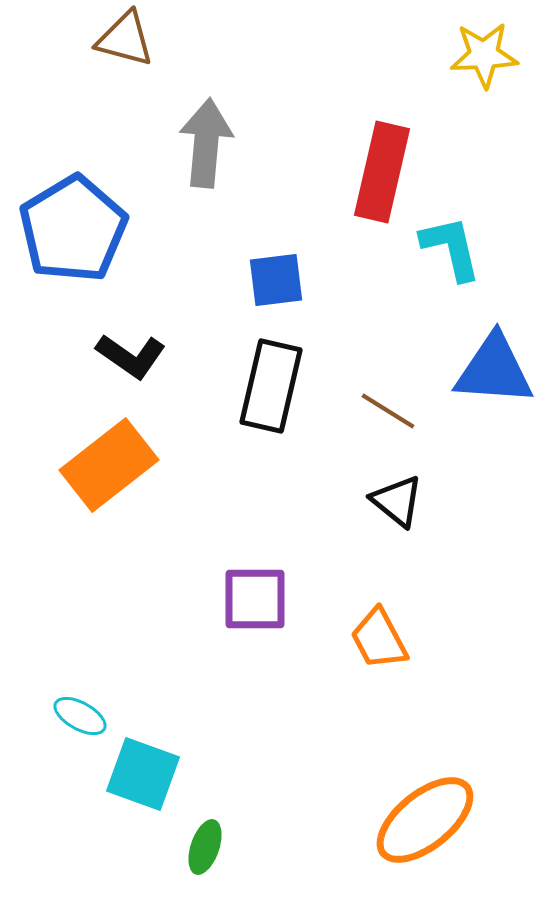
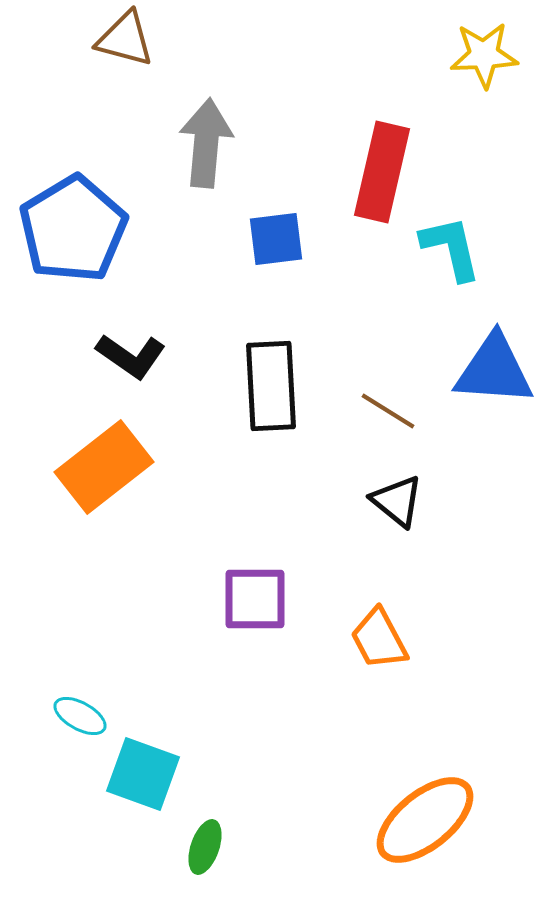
blue square: moved 41 px up
black rectangle: rotated 16 degrees counterclockwise
orange rectangle: moved 5 px left, 2 px down
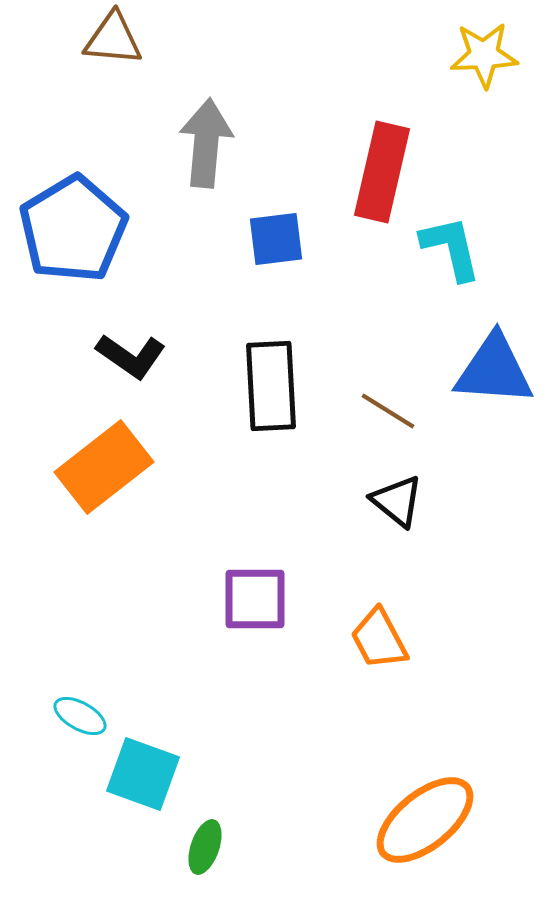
brown triangle: moved 12 px left; rotated 10 degrees counterclockwise
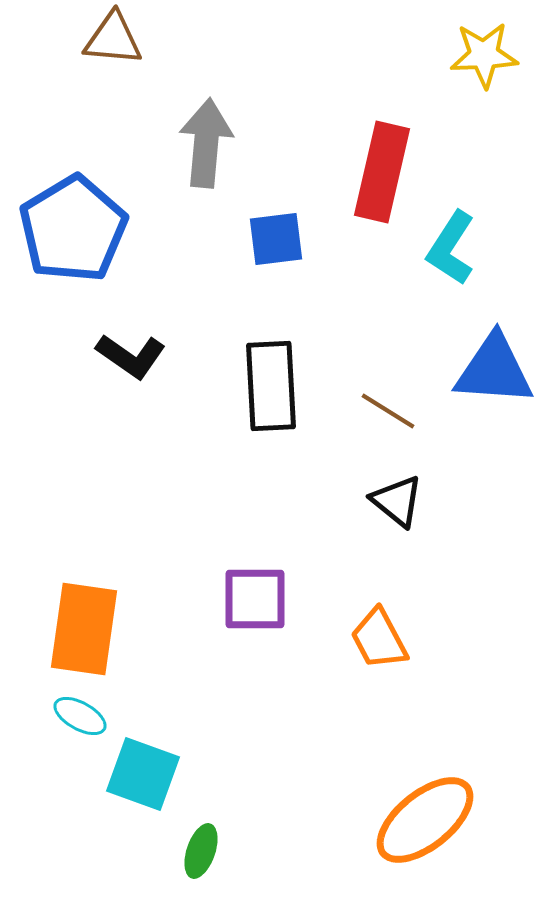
cyan L-shape: rotated 134 degrees counterclockwise
orange rectangle: moved 20 px left, 162 px down; rotated 44 degrees counterclockwise
green ellipse: moved 4 px left, 4 px down
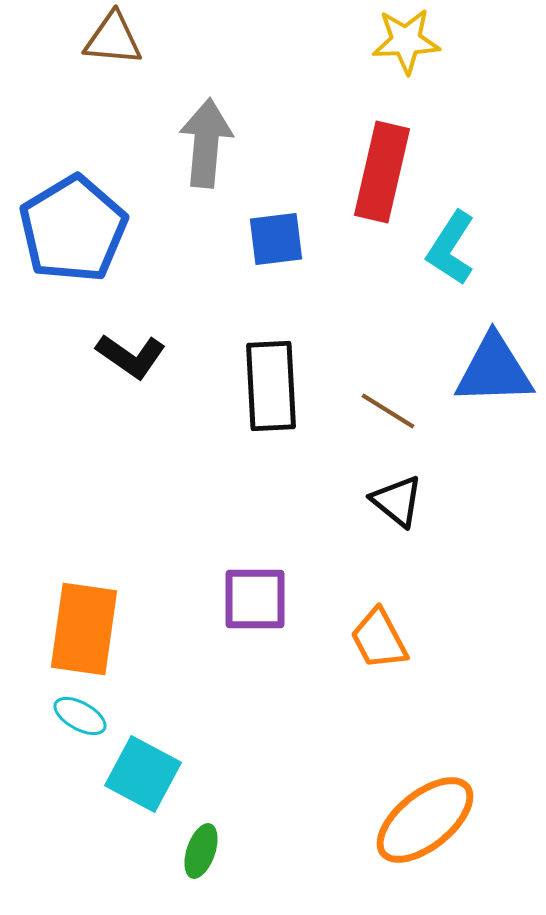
yellow star: moved 78 px left, 14 px up
blue triangle: rotated 6 degrees counterclockwise
cyan square: rotated 8 degrees clockwise
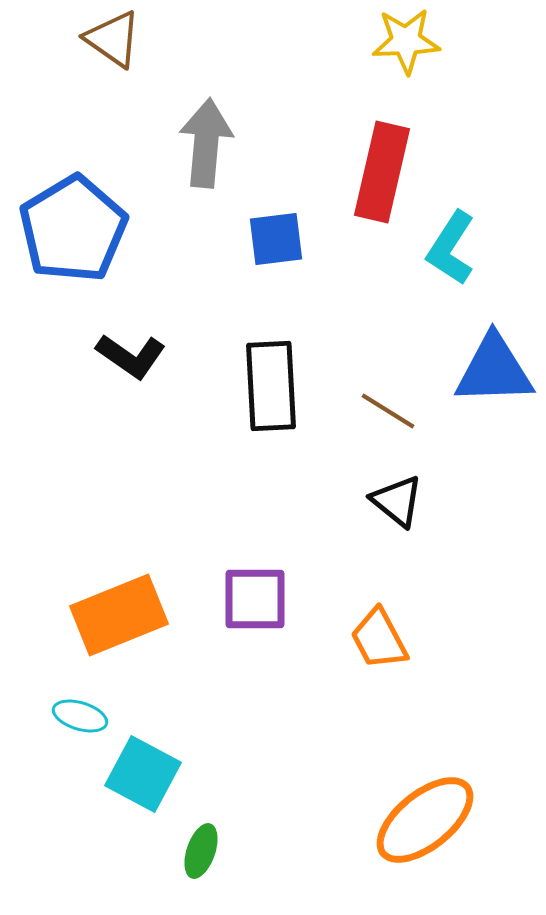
brown triangle: rotated 30 degrees clockwise
orange rectangle: moved 35 px right, 14 px up; rotated 60 degrees clockwise
cyan ellipse: rotated 12 degrees counterclockwise
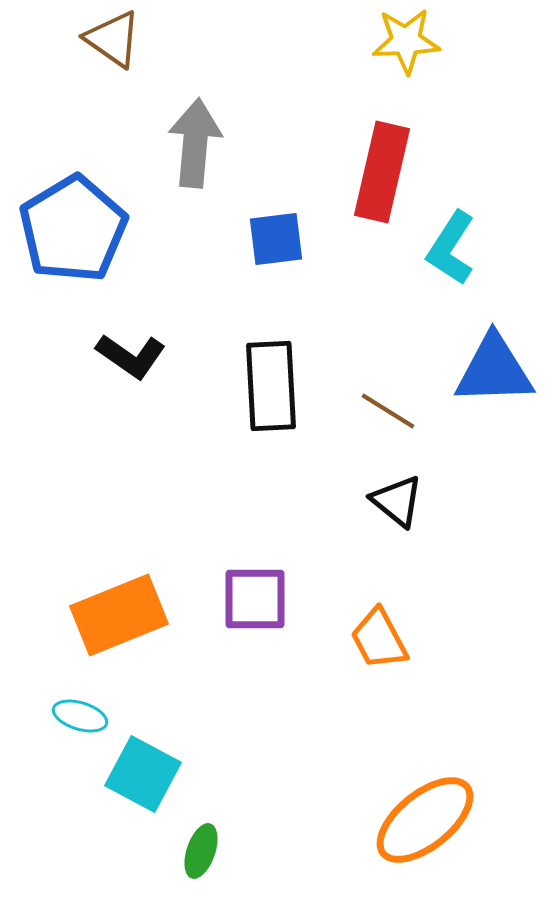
gray arrow: moved 11 px left
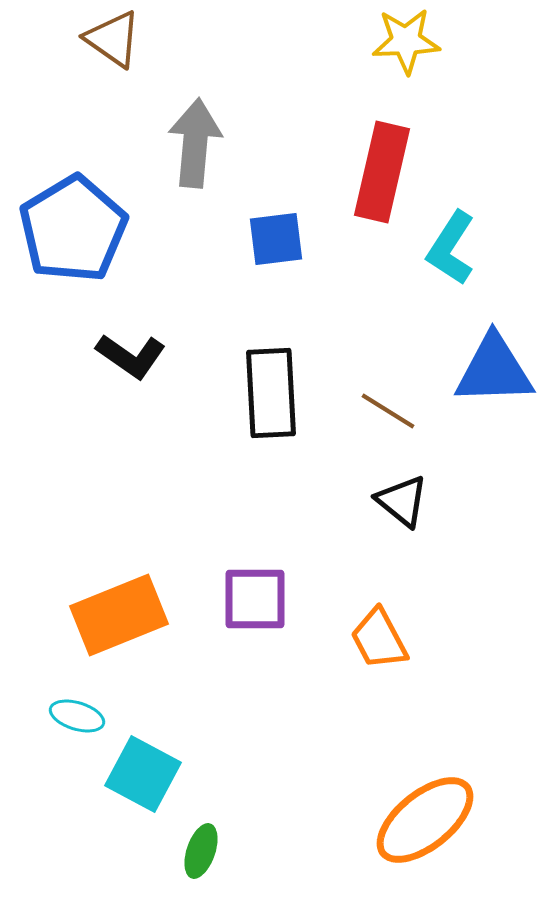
black rectangle: moved 7 px down
black triangle: moved 5 px right
cyan ellipse: moved 3 px left
